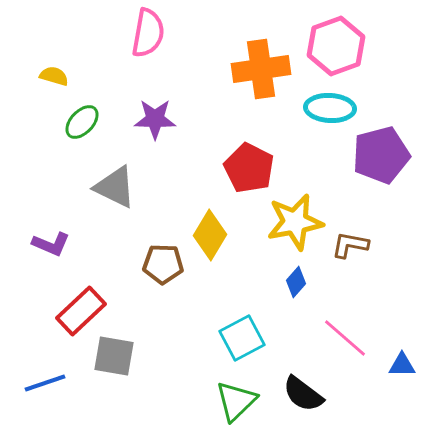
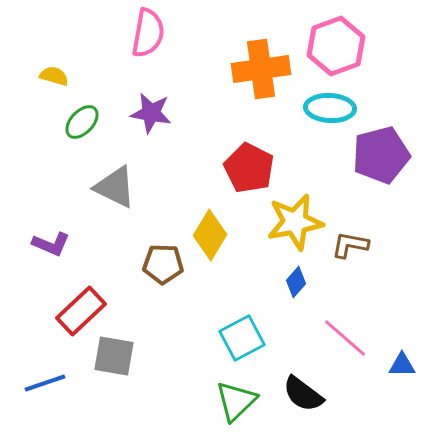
purple star: moved 4 px left, 6 px up; rotated 9 degrees clockwise
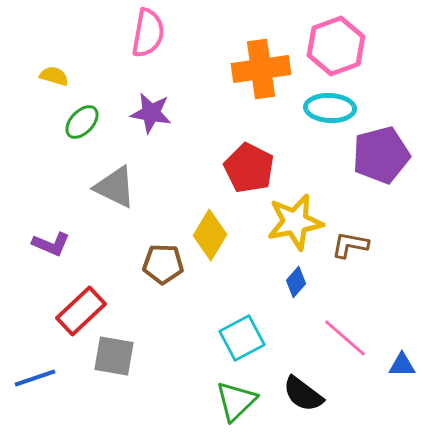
blue line: moved 10 px left, 5 px up
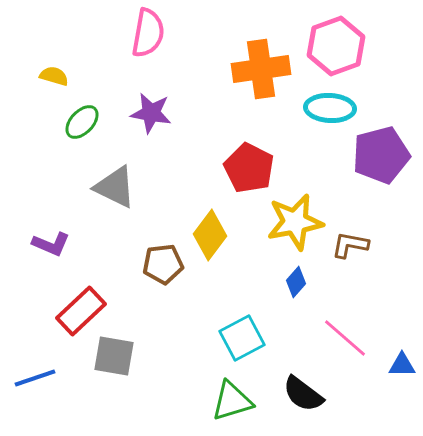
yellow diamond: rotated 6 degrees clockwise
brown pentagon: rotated 9 degrees counterclockwise
green triangle: moved 4 px left; rotated 27 degrees clockwise
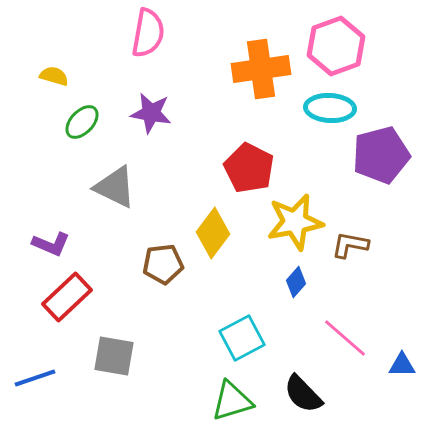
yellow diamond: moved 3 px right, 2 px up
red rectangle: moved 14 px left, 14 px up
black semicircle: rotated 9 degrees clockwise
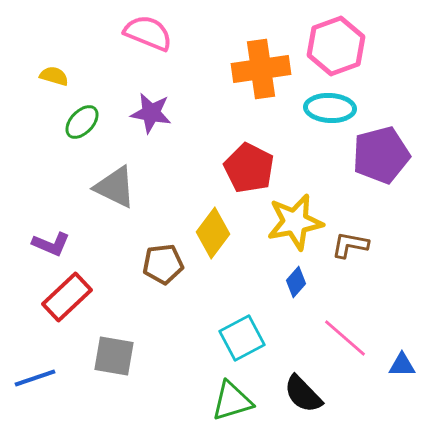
pink semicircle: rotated 78 degrees counterclockwise
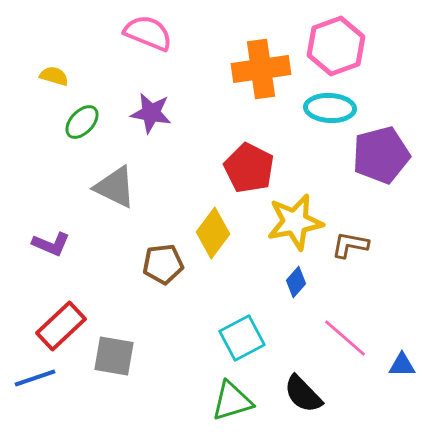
red rectangle: moved 6 px left, 29 px down
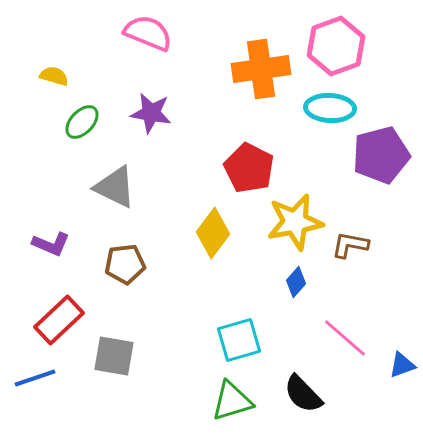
brown pentagon: moved 38 px left
red rectangle: moved 2 px left, 6 px up
cyan square: moved 3 px left, 2 px down; rotated 12 degrees clockwise
blue triangle: rotated 20 degrees counterclockwise
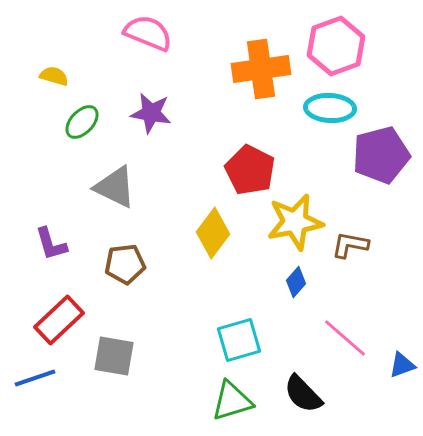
red pentagon: moved 1 px right, 2 px down
purple L-shape: rotated 51 degrees clockwise
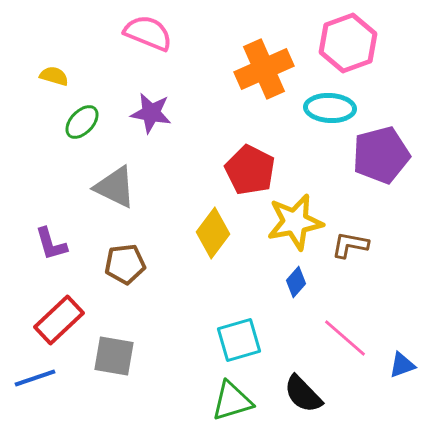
pink hexagon: moved 12 px right, 3 px up
orange cross: moved 3 px right; rotated 16 degrees counterclockwise
